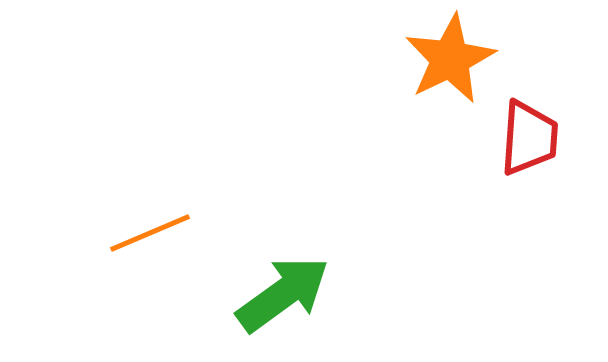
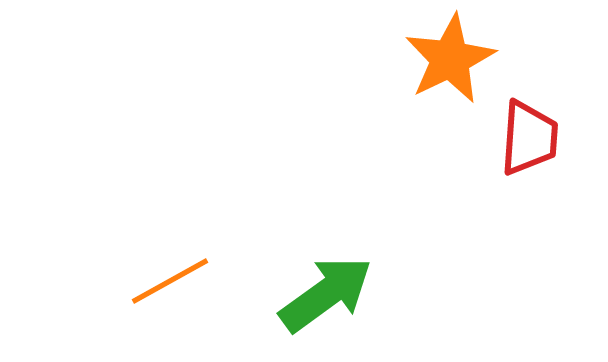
orange line: moved 20 px right, 48 px down; rotated 6 degrees counterclockwise
green arrow: moved 43 px right
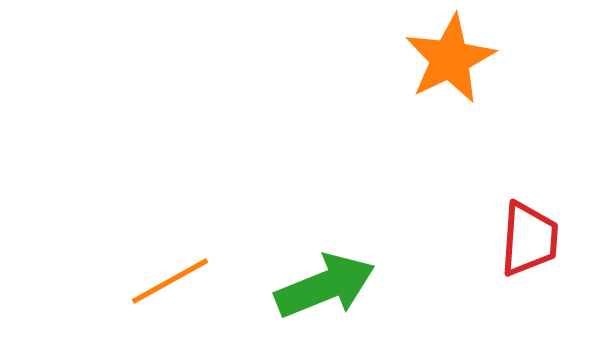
red trapezoid: moved 101 px down
green arrow: moved 1 px left, 8 px up; rotated 14 degrees clockwise
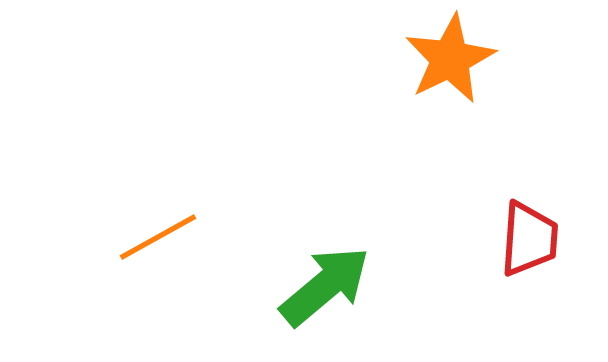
orange line: moved 12 px left, 44 px up
green arrow: rotated 18 degrees counterclockwise
